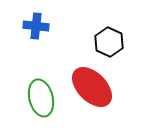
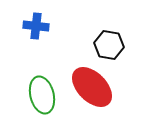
black hexagon: moved 3 px down; rotated 16 degrees counterclockwise
green ellipse: moved 1 px right, 3 px up
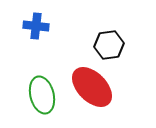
black hexagon: rotated 16 degrees counterclockwise
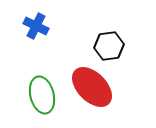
blue cross: rotated 20 degrees clockwise
black hexagon: moved 1 px down
